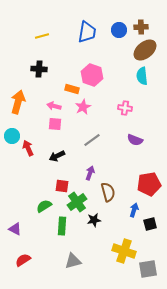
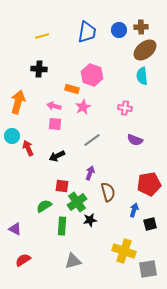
black star: moved 4 px left
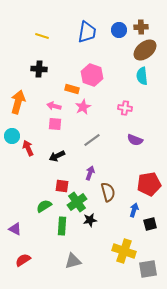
yellow line: rotated 32 degrees clockwise
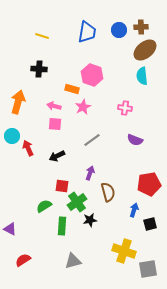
purple triangle: moved 5 px left
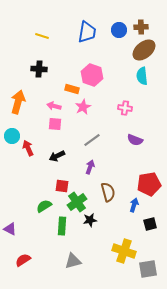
brown ellipse: moved 1 px left
purple arrow: moved 6 px up
blue arrow: moved 5 px up
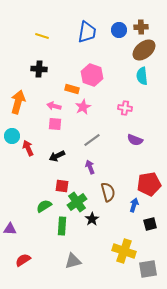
purple arrow: rotated 40 degrees counterclockwise
black star: moved 2 px right, 1 px up; rotated 24 degrees counterclockwise
purple triangle: rotated 24 degrees counterclockwise
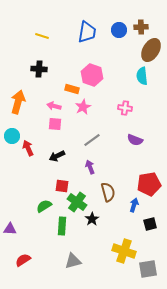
brown ellipse: moved 7 px right; rotated 20 degrees counterclockwise
green cross: rotated 18 degrees counterclockwise
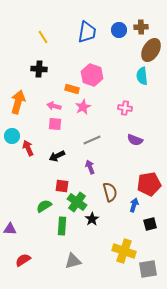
yellow line: moved 1 px right, 1 px down; rotated 40 degrees clockwise
gray line: rotated 12 degrees clockwise
brown semicircle: moved 2 px right
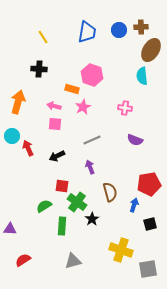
yellow cross: moved 3 px left, 1 px up
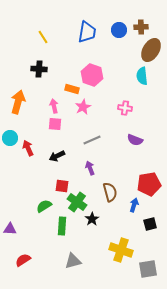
pink arrow: rotated 64 degrees clockwise
cyan circle: moved 2 px left, 2 px down
purple arrow: moved 1 px down
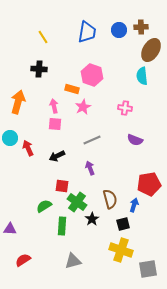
brown semicircle: moved 7 px down
black square: moved 27 px left
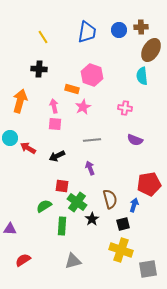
orange arrow: moved 2 px right, 1 px up
gray line: rotated 18 degrees clockwise
red arrow: rotated 35 degrees counterclockwise
